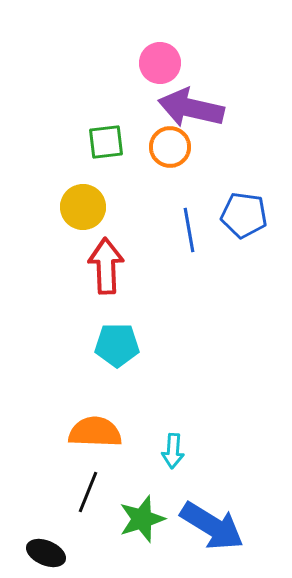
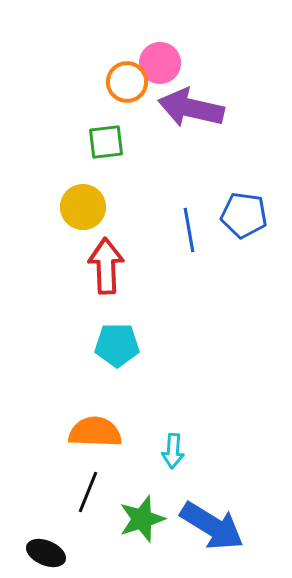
orange circle: moved 43 px left, 65 px up
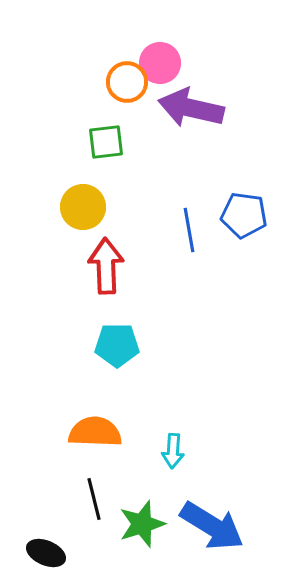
black line: moved 6 px right, 7 px down; rotated 36 degrees counterclockwise
green star: moved 5 px down
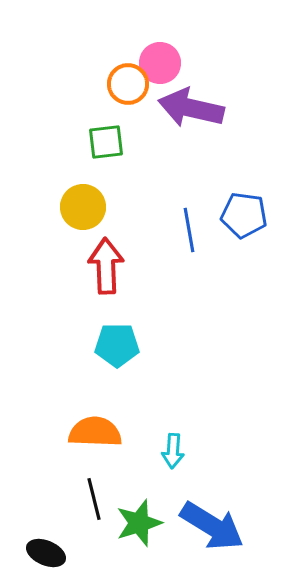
orange circle: moved 1 px right, 2 px down
green star: moved 3 px left, 1 px up
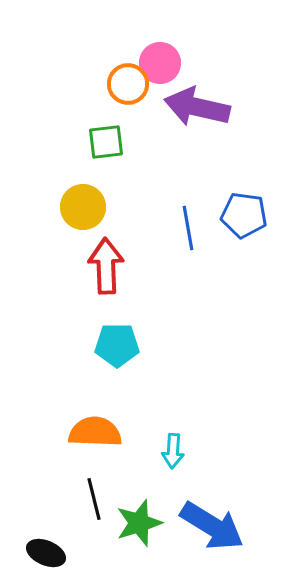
purple arrow: moved 6 px right, 1 px up
blue line: moved 1 px left, 2 px up
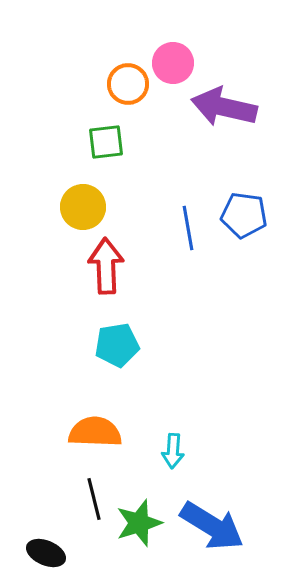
pink circle: moved 13 px right
purple arrow: moved 27 px right
cyan pentagon: rotated 9 degrees counterclockwise
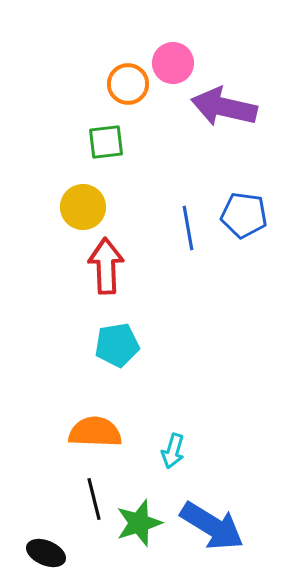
cyan arrow: rotated 12 degrees clockwise
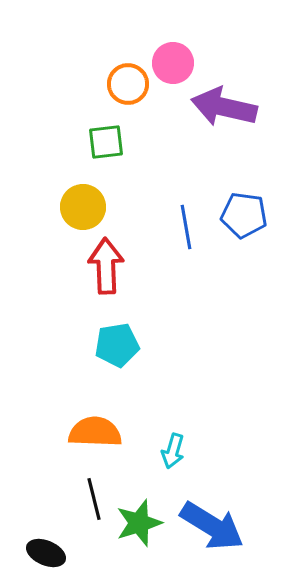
blue line: moved 2 px left, 1 px up
